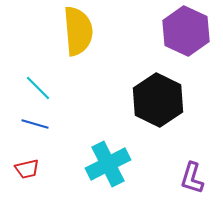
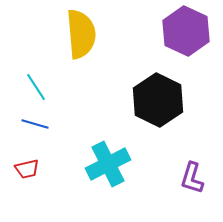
yellow semicircle: moved 3 px right, 3 px down
cyan line: moved 2 px left, 1 px up; rotated 12 degrees clockwise
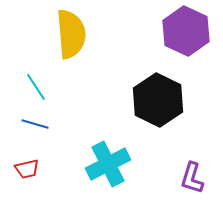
yellow semicircle: moved 10 px left
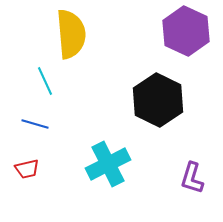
cyan line: moved 9 px right, 6 px up; rotated 8 degrees clockwise
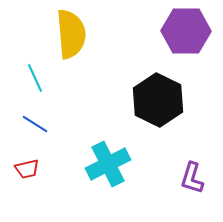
purple hexagon: rotated 24 degrees counterclockwise
cyan line: moved 10 px left, 3 px up
blue line: rotated 16 degrees clockwise
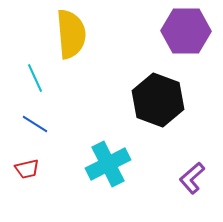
black hexagon: rotated 6 degrees counterclockwise
purple L-shape: rotated 32 degrees clockwise
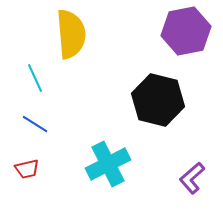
purple hexagon: rotated 12 degrees counterclockwise
black hexagon: rotated 6 degrees counterclockwise
